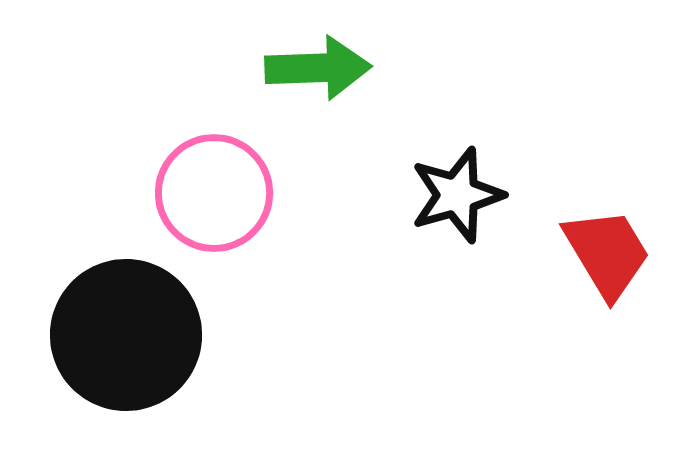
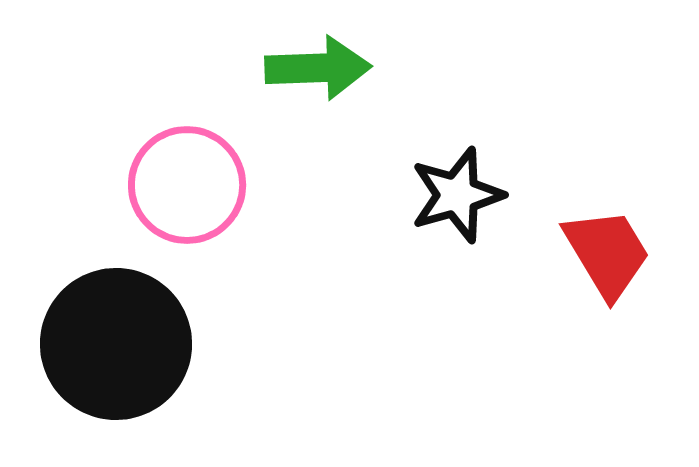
pink circle: moved 27 px left, 8 px up
black circle: moved 10 px left, 9 px down
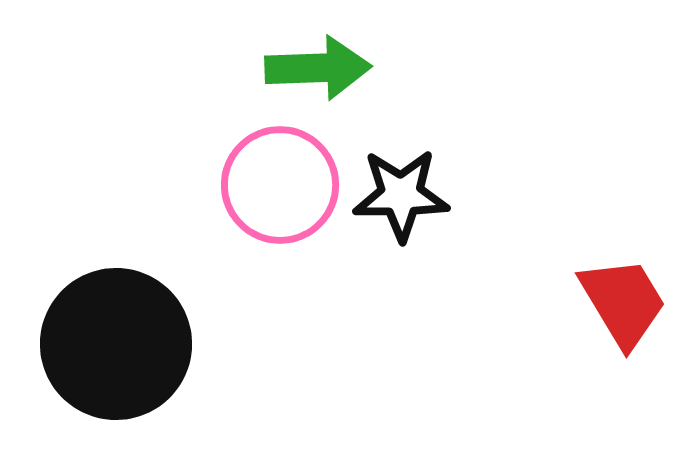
pink circle: moved 93 px right
black star: moved 56 px left; rotated 16 degrees clockwise
red trapezoid: moved 16 px right, 49 px down
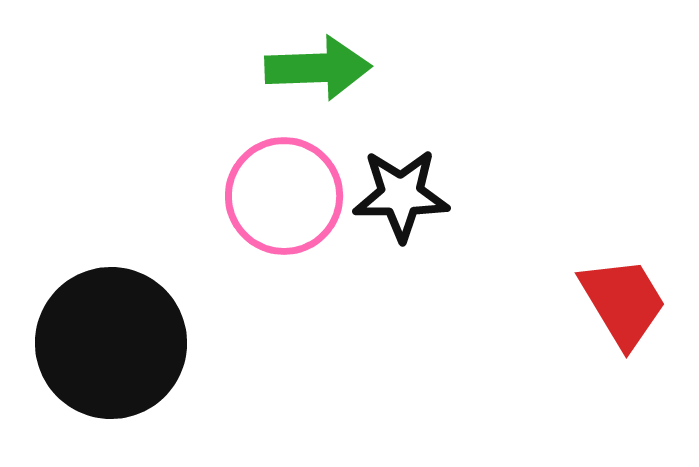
pink circle: moved 4 px right, 11 px down
black circle: moved 5 px left, 1 px up
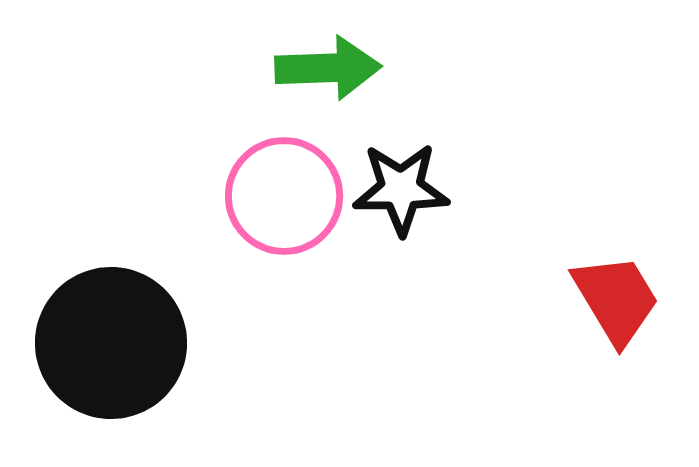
green arrow: moved 10 px right
black star: moved 6 px up
red trapezoid: moved 7 px left, 3 px up
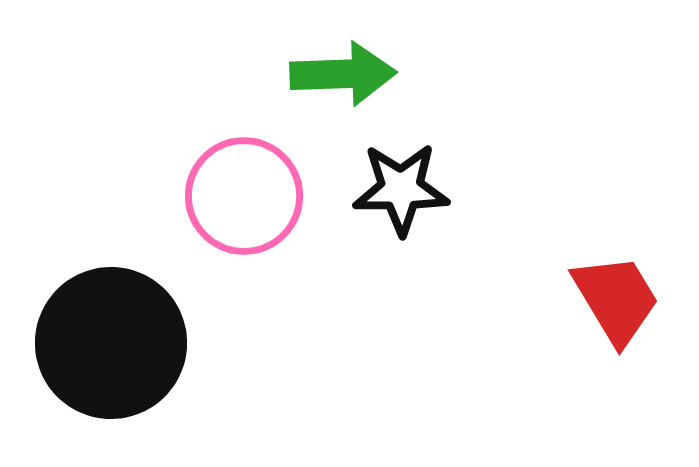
green arrow: moved 15 px right, 6 px down
pink circle: moved 40 px left
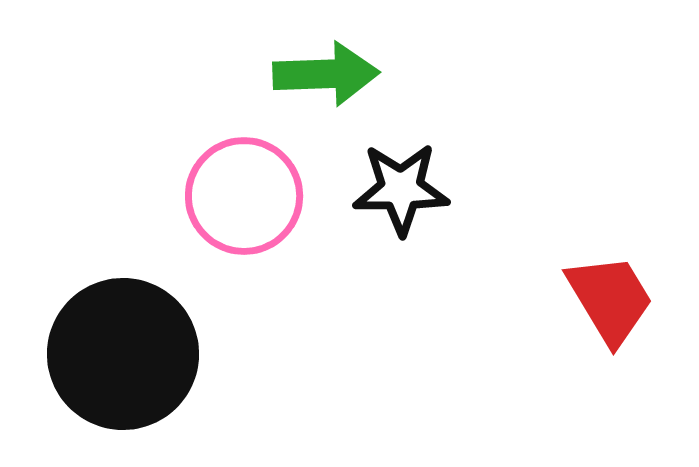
green arrow: moved 17 px left
red trapezoid: moved 6 px left
black circle: moved 12 px right, 11 px down
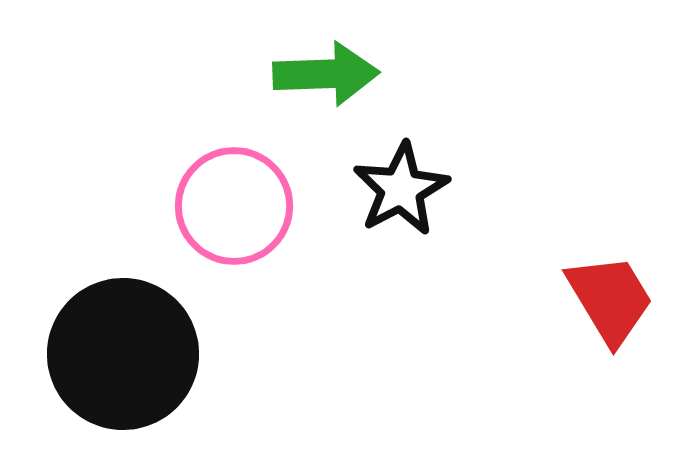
black star: rotated 28 degrees counterclockwise
pink circle: moved 10 px left, 10 px down
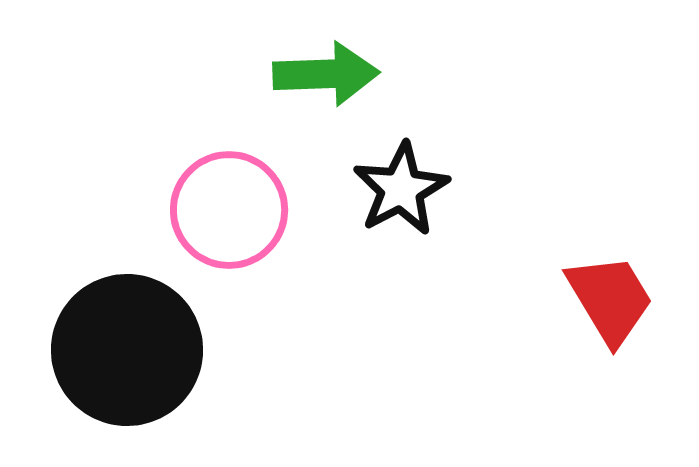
pink circle: moved 5 px left, 4 px down
black circle: moved 4 px right, 4 px up
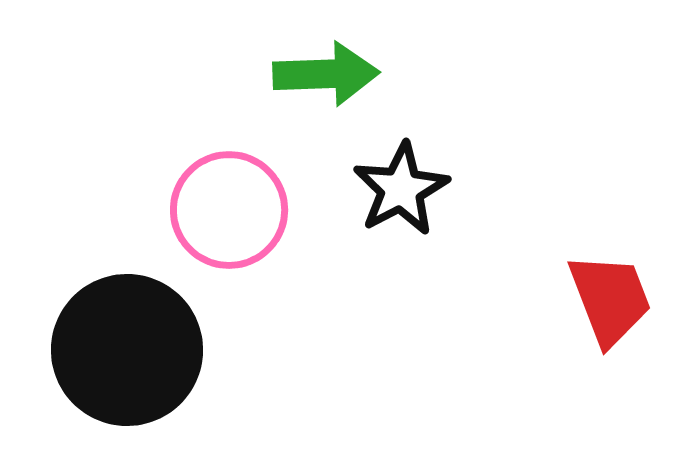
red trapezoid: rotated 10 degrees clockwise
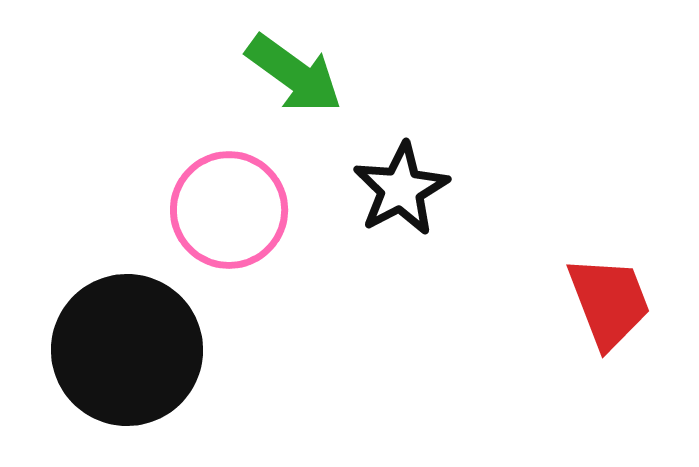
green arrow: moved 32 px left; rotated 38 degrees clockwise
red trapezoid: moved 1 px left, 3 px down
